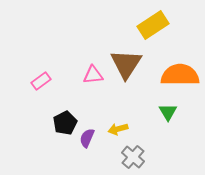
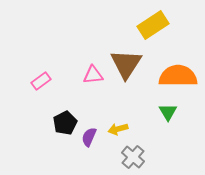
orange semicircle: moved 2 px left, 1 px down
purple semicircle: moved 2 px right, 1 px up
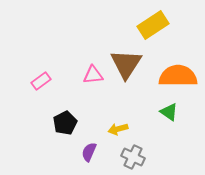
green triangle: moved 1 px right; rotated 24 degrees counterclockwise
purple semicircle: moved 15 px down
gray cross: rotated 15 degrees counterclockwise
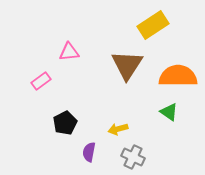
brown triangle: moved 1 px right, 1 px down
pink triangle: moved 24 px left, 23 px up
purple semicircle: rotated 12 degrees counterclockwise
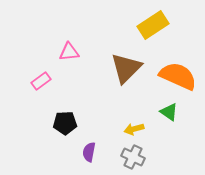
brown triangle: moved 1 px left, 3 px down; rotated 12 degrees clockwise
orange semicircle: rotated 24 degrees clockwise
black pentagon: rotated 25 degrees clockwise
yellow arrow: moved 16 px right
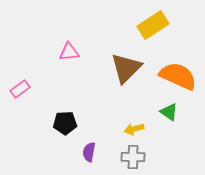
pink rectangle: moved 21 px left, 8 px down
gray cross: rotated 25 degrees counterclockwise
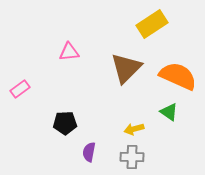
yellow rectangle: moved 1 px left, 1 px up
gray cross: moved 1 px left
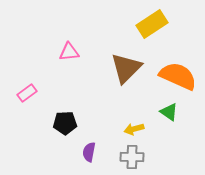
pink rectangle: moved 7 px right, 4 px down
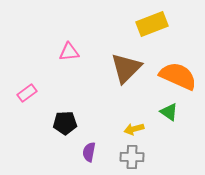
yellow rectangle: rotated 12 degrees clockwise
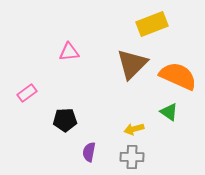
brown triangle: moved 6 px right, 4 px up
black pentagon: moved 3 px up
